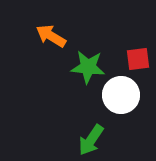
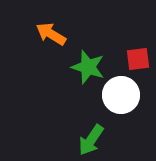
orange arrow: moved 2 px up
green star: rotated 12 degrees clockwise
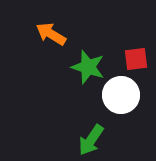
red square: moved 2 px left
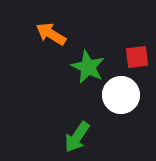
red square: moved 1 px right, 2 px up
green star: rotated 8 degrees clockwise
green arrow: moved 14 px left, 3 px up
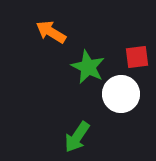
orange arrow: moved 2 px up
white circle: moved 1 px up
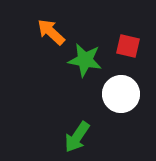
orange arrow: rotated 12 degrees clockwise
red square: moved 9 px left, 11 px up; rotated 20 degrees clockwise
green star: moved 3 px left, 7 px up; rotated 16 degrees counterclockwise
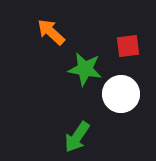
red square: rotated 20 degrees counterclockwise
green star: moved 9 px down
